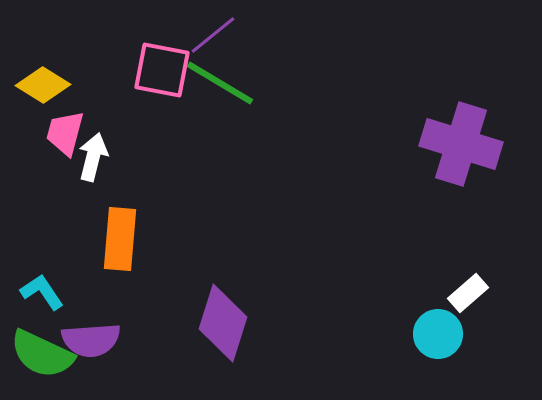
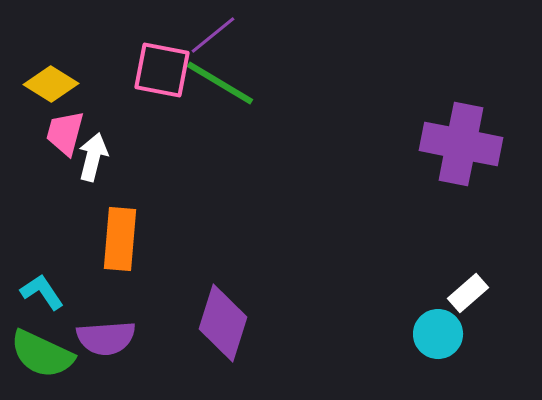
yellow diamond: moved 8 px right, 1 px up
purple cross: rotated 6 degrees counterclockwise
purple semicircle: moved 15 px right, 2 px up
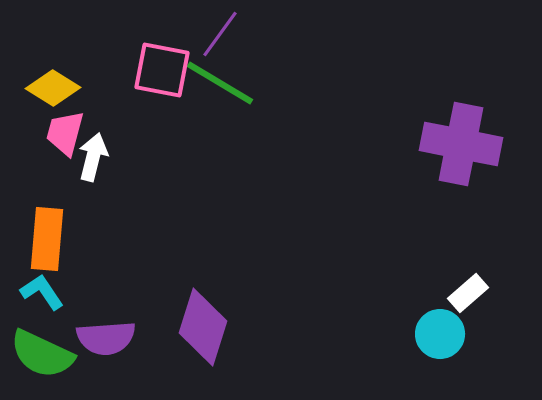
purple line: moved 7 px right, 1 px up; rotated 15 degrees counterclockwise
yellow diamond: moved 2 px right, 4 px down
orange rectangle: moved 73 px left
purple diamond: moved 20 px left, 4 px down
cyan circle: moved 2 px right
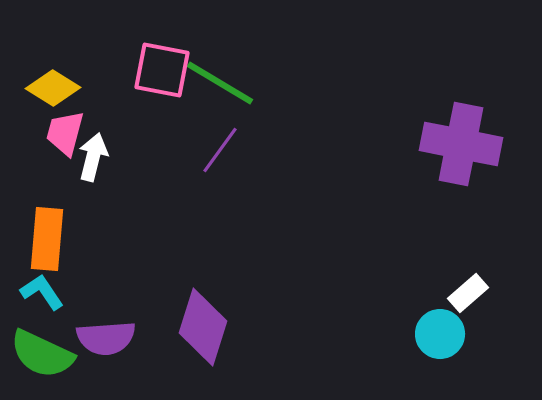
purple line: moved 116 px down
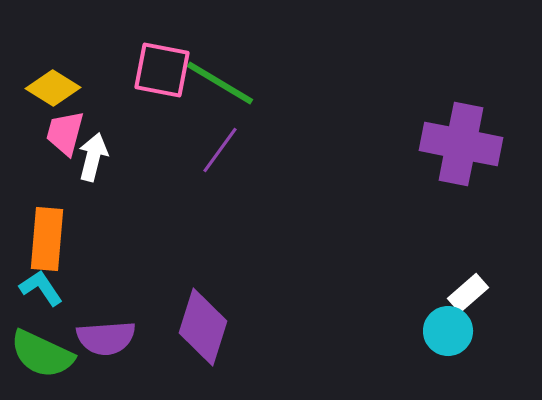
cyan L-shape: moved 1 px left, 4 px up
cyan circle: moved 8 px right, 3 px up
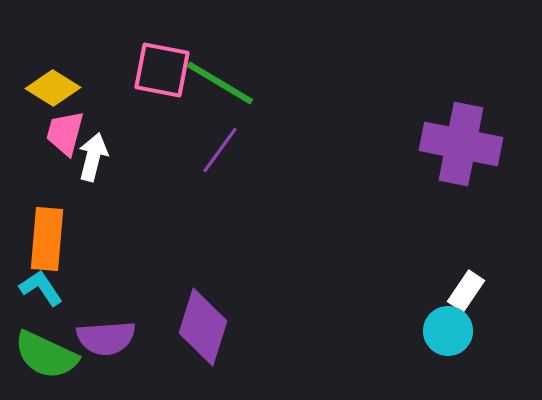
white rectangle: moved 2 px left, 2 px up; rotated 15 degrees counterclockwise
green semicircle: moved 4 px right, 1 px down
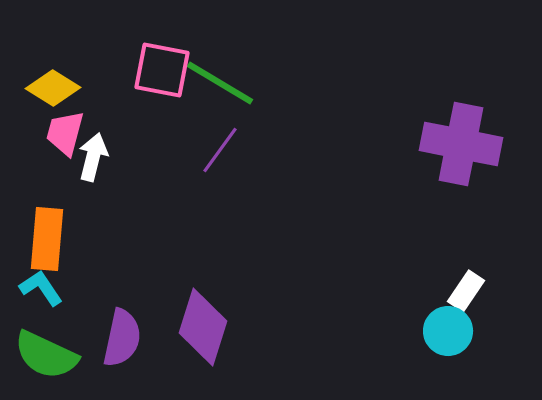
purple semicircle: moved 16 px right; rotated 74 degrees counterclockwise
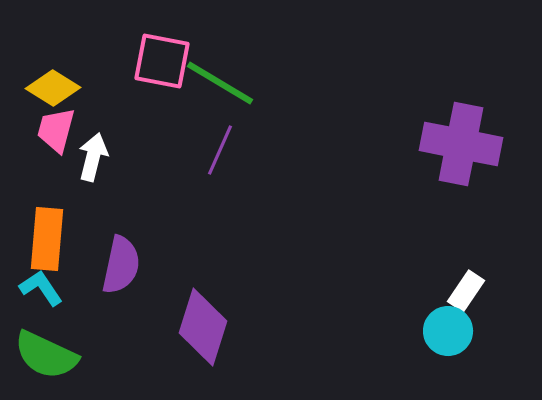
pink square: moved 9 px up
pink trapezoid: moved 9 px left, 3 px up
purple line: rotated 12 degrees counterclockwise
purple semicircle: moved 1 px left, 73 px up
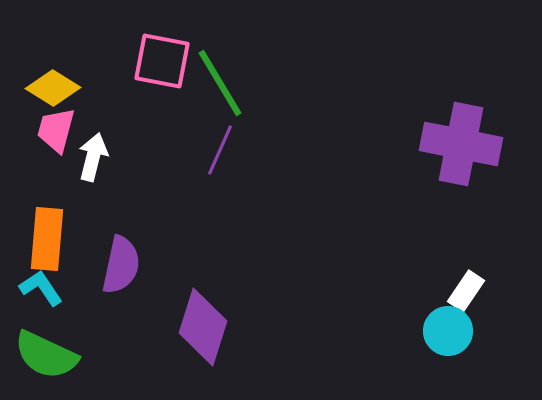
green line: rotated 28 degrees clockwise
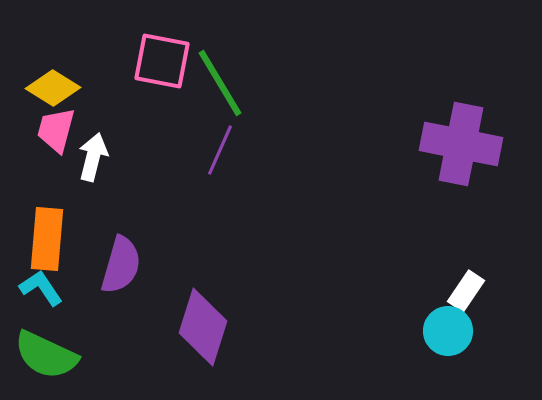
purple semicircle: rotated 4 degrees clockwise
